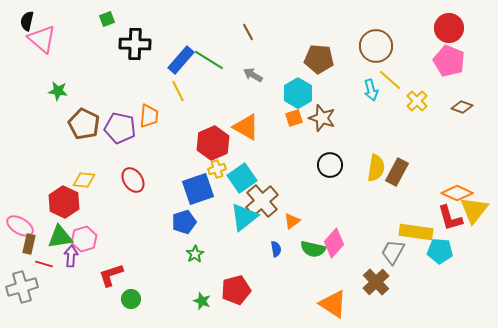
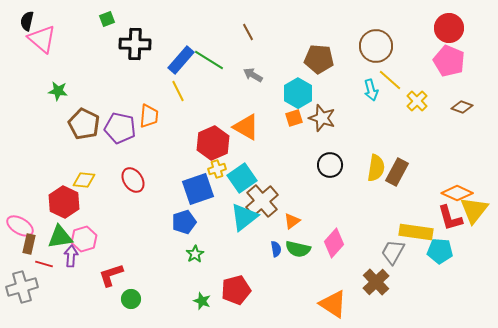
green semicircle at (313, 249): moved 15 px left
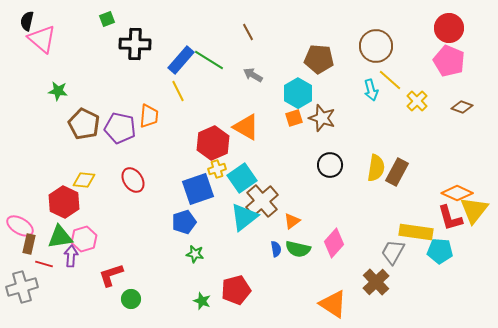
green star at (195, 254): rotated 30 degrees counterclockwise
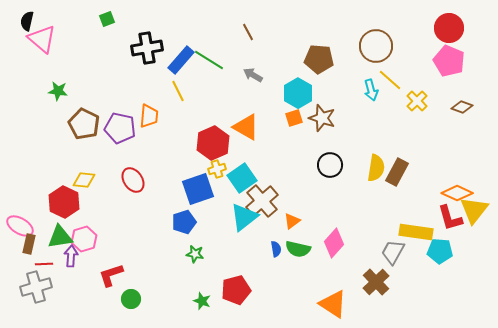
black cross at (135, 44): moved 12 px right, 4 px down; rotated 12 degrees counterclockwise
red line at (44, 264): rotated 18 degrees counterclockwise
gray cross at (22, 287): moved 14 px right
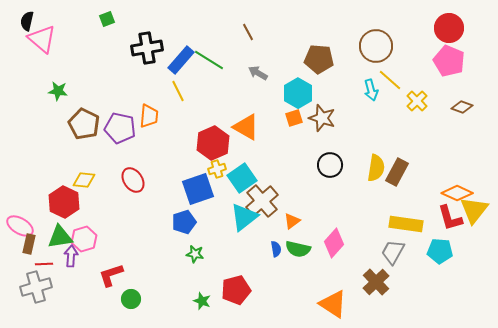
gray arrow at (253, 75): moved 5 px right, 2 px up
yellow rectangle at (416, 232): moved 10 px left, 8 px up
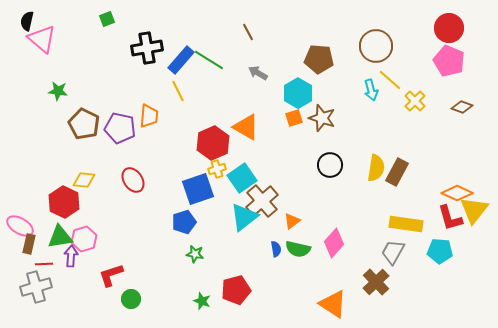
yellow cross at (417, 101): moved 2 px left
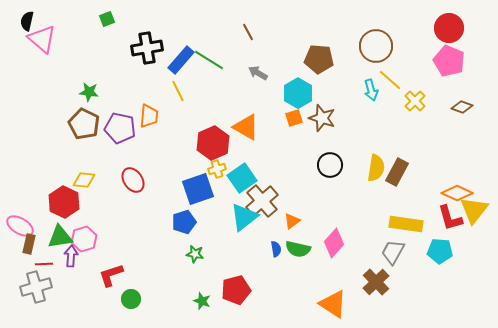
green star at (58, 91): moved 31 px right, 1 px down
